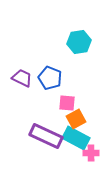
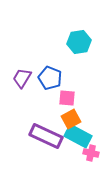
purple trapezoid: rotated 85 degrees counterclockwise
pink square: moved 5 px up
orange square: moved 5 px left
cyan rectangle: moved 2 px right, 2 px up
pink cross: rotated 14 degrees clockwise
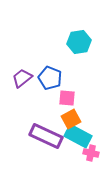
purple trapezoid: rotated 20 degrees clockwise
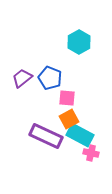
cyan hexagon: rotated 20 degrees counterclockwise
orange square: moved 2 px left
cyan rectangle: moved 2 px right, 1 px up
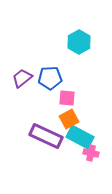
blue pentagon: rotated 25 degrees counterclockwise
cyan rectangle: moved 2 px down
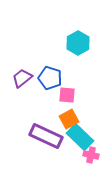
cyan hexagon: moved 1 px left, 1 px down
blue pentagon: rotated 20 degrees clockwise
pink square: moved 3 px up
cyan rectangle: rotated 16 degrees clockwise
pink cross: moved 2 px down
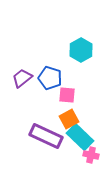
cyan hexagon: moved 3 px right, 7 px down
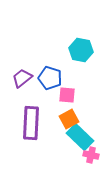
cyan hexagon: rotated 20 degrees counterclockwise
purple rectangle: moved 15 px left, 13 px up; rotated 68 degrees clockwise
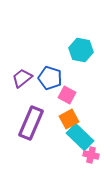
pink square: rotated 24 degrees clockwise
purple rectangle: rotated 20 degrees clockwise
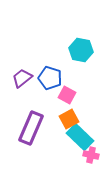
purple rectangle: moved 5 px down
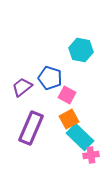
purple trapezoid: moved 9 px down
pink cross: rotated 21 degrees counterclockwise
